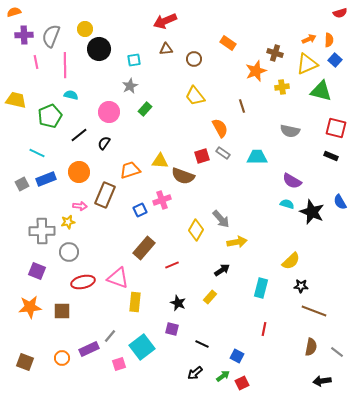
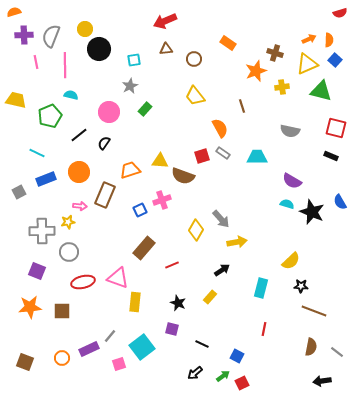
gray square at (22, 184): moved 3 px left, 8 px down
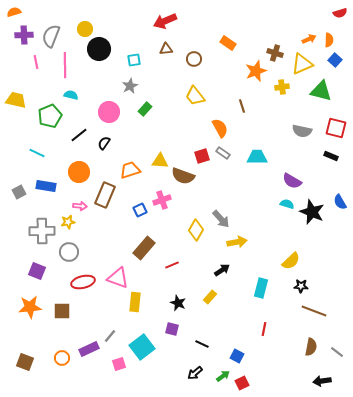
yellow triangle at (307, 64): moved 5 px left
gray semicircle at (290, 131): moved 12 px right
blue rectangle at (46, 179): moved 7 px down; rotated 30 degrees clockwise
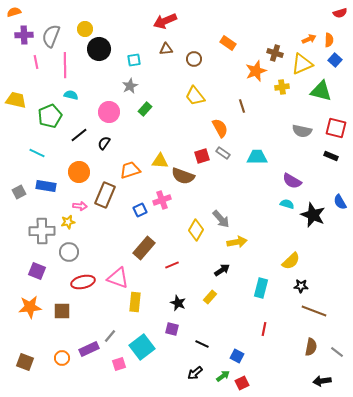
black star at (312, 212): moved 1 px right, 3 px down
